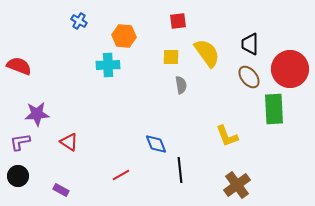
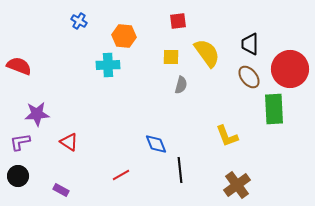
gray semicircle: rotated 24 degrees clockwise
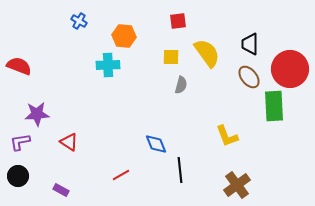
green rectangle: moved 3 px up
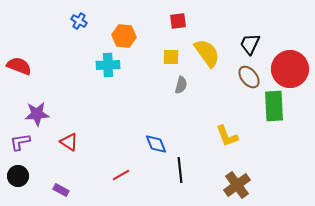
black trapezoid: rotated 25 degrees clockwise
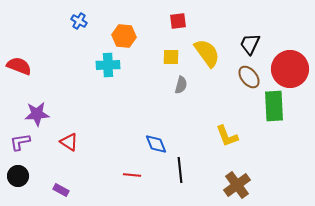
red line: moved 11 px right; rotated 36 degrees clockwise
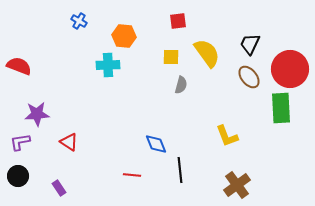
green rectangle: moved 7 px right, 2 px down
purple rectangle: moved 2 px left, 2 px up; rotated 28 degrees clockwise
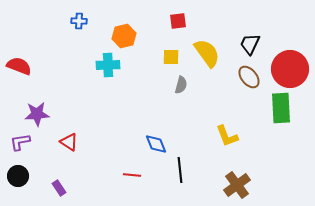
blue cross: rotated 28 degrees counterclockwise
orange hexagon: rotated 20 degrees counterclockwise
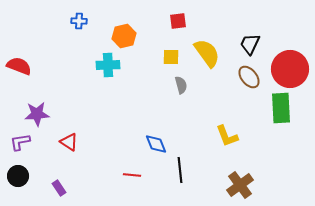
gray semicircle: rotated 30 degrees counterclockwise
brown cross: moved 3 px right
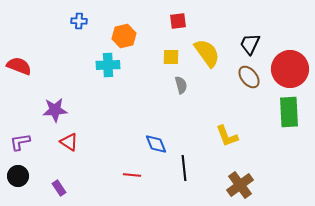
green rectangle: moved 8 px right, 4 px down
purple star: moved 18 px right, 4 px up
black line: moved 4 px right, 2 px up
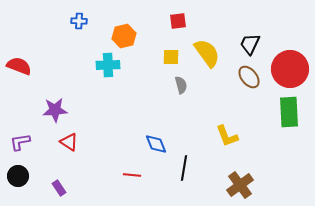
black line: rotated 15 degrees clockwise
